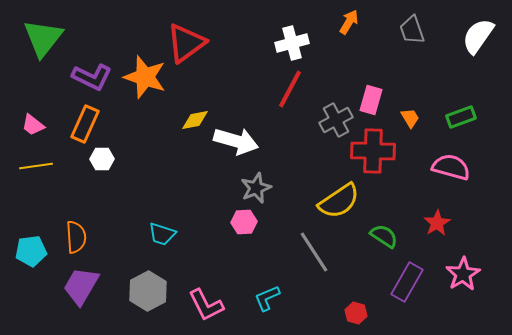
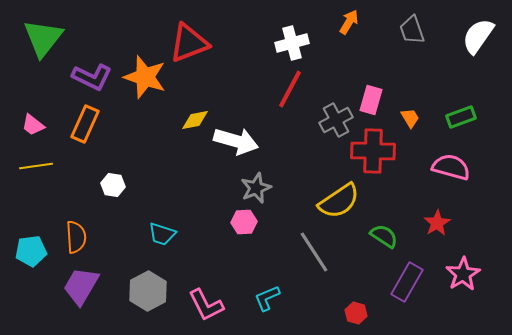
red triangle: moved 3 px right; rotated 15 degrees clockwise
white hexagon: moved 11 px right, 26 px down; rotated 10 degrees clockwise
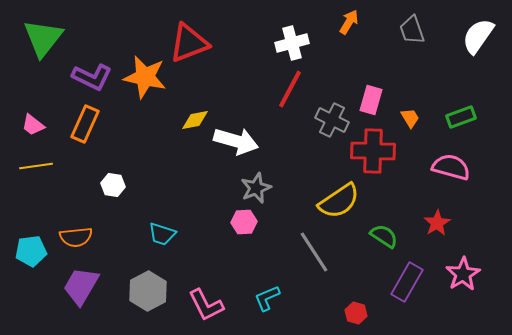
orange star: rotated 6 degrees counterclockwise
gray cross: moved 4 px left; rotated 36 degrees counterclockwise
orange semicircle: rotated 88 degrees clockwise
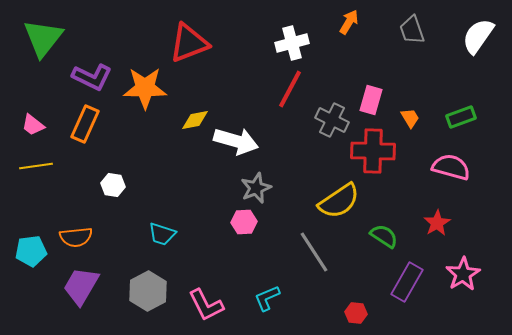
orange star: moved 11 px down; rotated 12 degrees counterclockwise
red hexagon: rotated 10 degrees counterclockwise
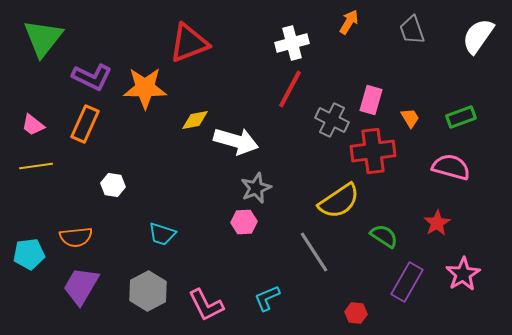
red cross: rotated 9 degrees counterclockwise
cyan pentagon: moved 2 px left, 3 px down
